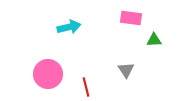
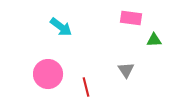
cyan arrow: moved 8 px left; rotated 50 degrees clockwise
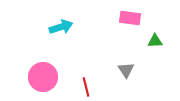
pink rectangle: moved 1 px left
cyan arrow: rotated 55 degrees counterclockwise
green triangle: moved 1 px right, 1 px down
pink circle: moved 5 px left, 3 px down
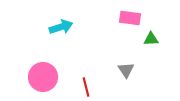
green triangle: moved 4 px left, 2 px up
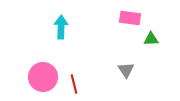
cyan arrow: rotated 70 degrees counterclockwise
red line: moved 12 px left, 3 px up
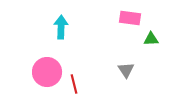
pink circle: moved 4 px right, 5 px up
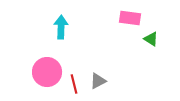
green triangle: rotated 35 degrees clockwise
gray triangle: moved 28 px left, 11 px down; rotated 36 degrees clockwise
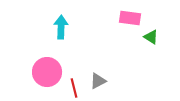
green triangle: moved 2 px up
red line: moved 4 px down
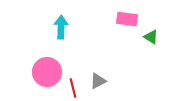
pink rectangle: moved 3 px left, 1 px down
red line: moved 1 px left
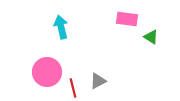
cyan arrow: rotated 15 degrees counterclockwise
